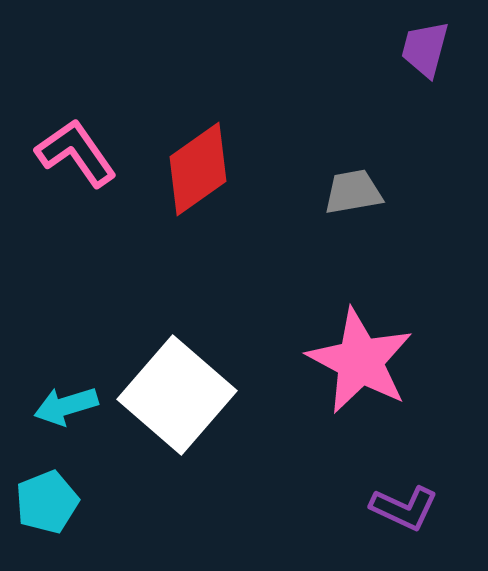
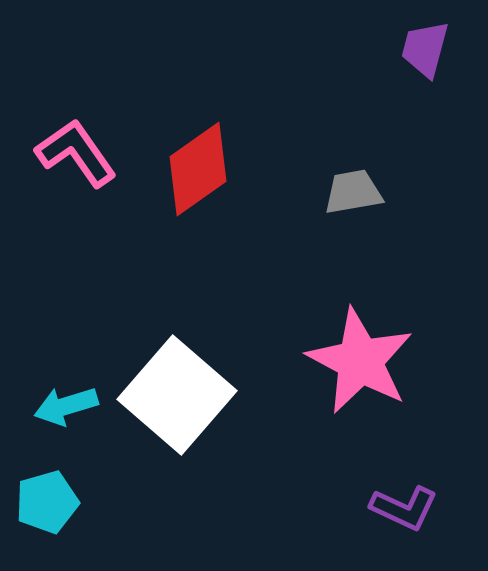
cyan pentagon: rotated 6 degrees clockwise
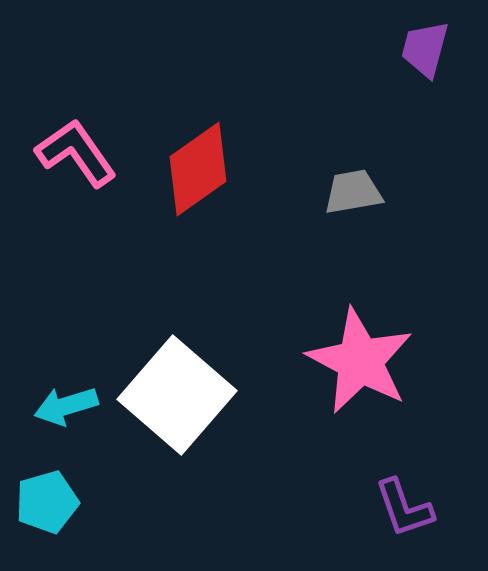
purple L-shape: rotated 46 degrees clockwise
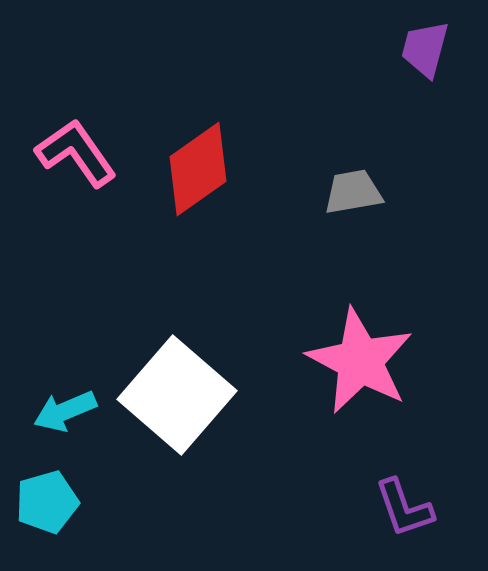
cyan arrow: moved 1 px left, 5 px down; rotated 6 degrees counterclockwise
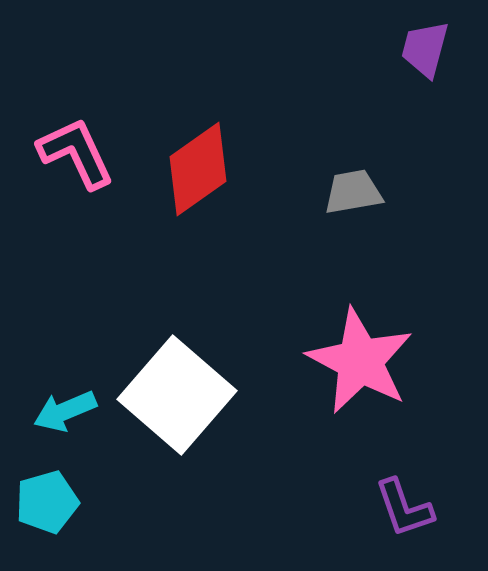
pink L-shape: rotated 10 degrees clockwise
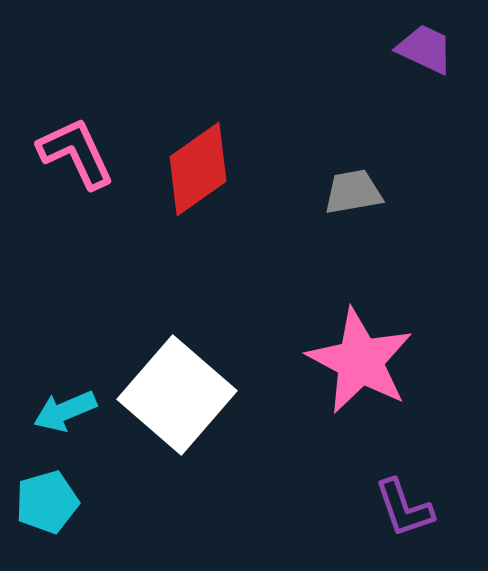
purple trapezoid: rotated 100 degrees clockwise
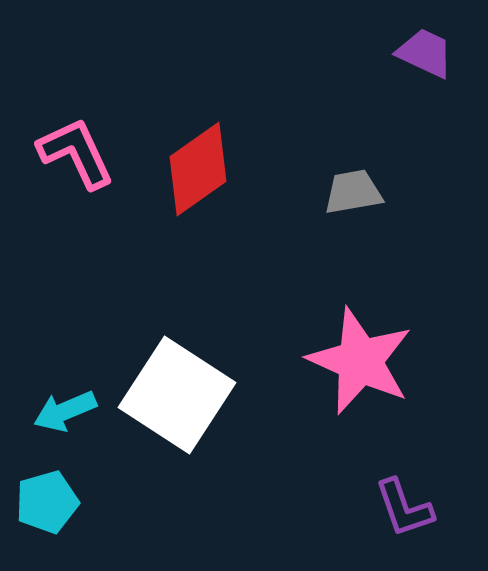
purple trapezoid: moved 4 px down
pink star: rotated 4 degrees counterclockwise
white square: rotated 8 degrees counterclockwise
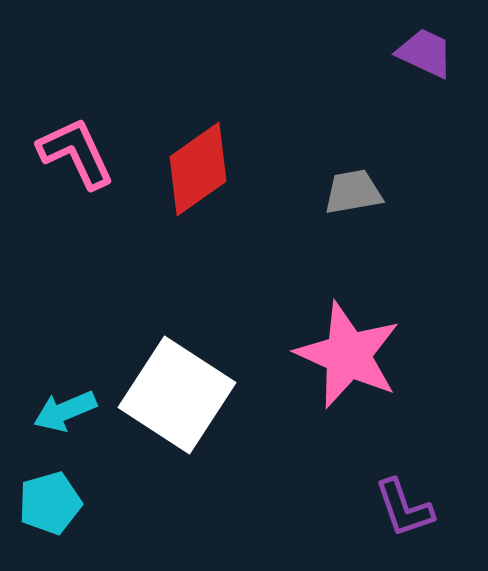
pink star: moved 12 px left, 6 px up
cyan pentagon: moved 3 px right, 1 px down
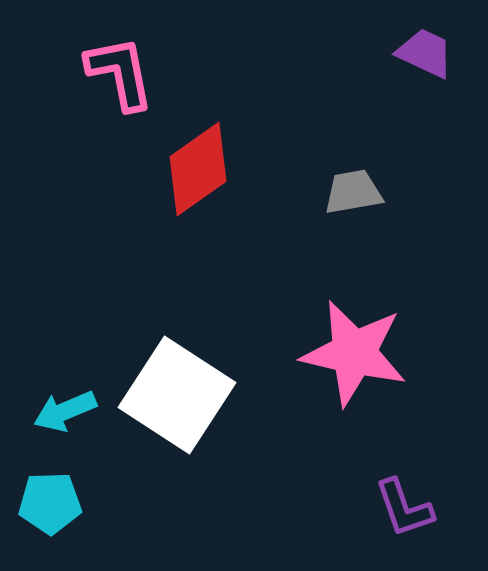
pink L-shape: moved 44 px right, 80 px up; rotated 14 degrees clockwise
pink star: moved 6 px right, 2 px up; rotated 11 degrees counterclockwise
cyan pentagon: rotated 14 degrees clockwise
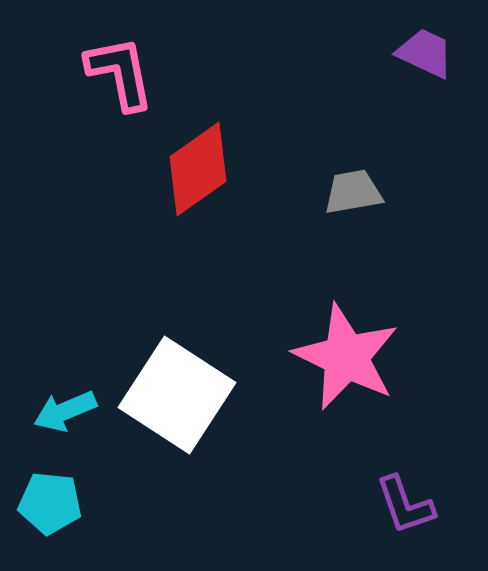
pink star: moved 8 px left, 4 px down; rotated 13 degrees clockwise
cyan pentagon: rotated 8 degrees clockwise
purple L-shape: moved 1 px right, 3 px up
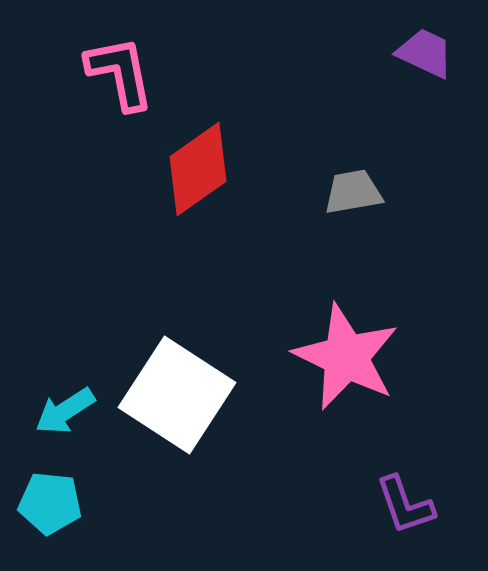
cyan arrow: rotated 10 degrees counterclockwise
